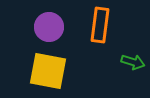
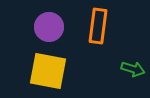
orange rectangle: moved 2 px left, 1 px down
green arrow: moved 7 px down
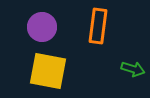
purple circle: moved 7 px left
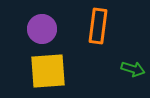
purple circle: moved 2 px down
yellow square: rotated 15 degrees counterclockwise
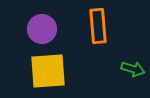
orange rectangle: rotated 12 degrees counterclockwise
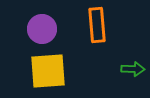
orange rectangle: moved 1 px left, 1 px up
green arrow: rotated 15 degrees counterclockwise
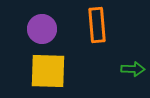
yellow square: rotated 6 degrees clockwise
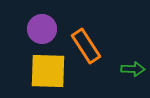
orange rectangle: moved 11 px left, 21 px down; rotated 28 degrees counterclockwise
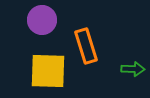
purple circle: moved 9 px up
orange rectangle: rotated 16 degrees clockwise
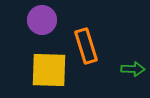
yellow square: moved 1 px right, 1 px up
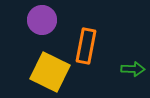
orange rectangle: rotated 28 degrees clockwise
yellow square: moved 1 px right, 2 px down; rotated 24 degrees clockwise
